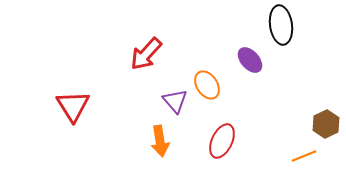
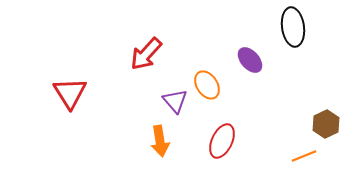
black ellipse: moved 12 px right, 2 px down
red triangle: moved 3 px left, 13 px up
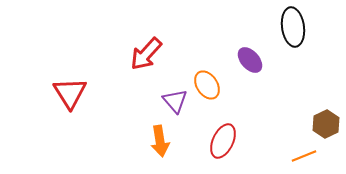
red ellipse: moved 1 px right
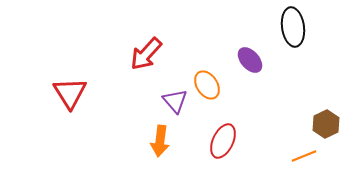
orange arrow: rotated 16 degrees clockwise
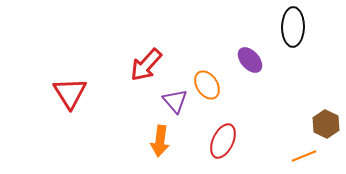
black ellipse: rotated 9 degrees clockwise
red arrow: moved 11 px down
brown hexagon: rotated 8 degrees counterclockwise
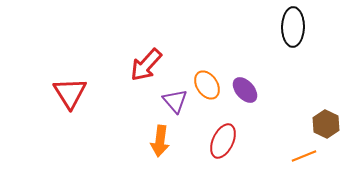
purple ellipse: moved 5 px left, 30 px down
